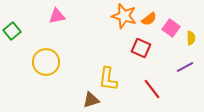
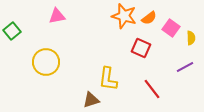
orange semicircle: moved 1 px up
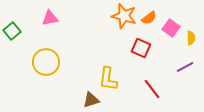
pink triangle: moved 7 px left, 2 px down
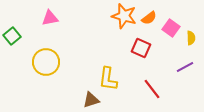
green square: moved 5 px down
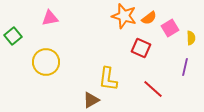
pink square: moved 1 px left; rotated 24 degrees clockwise
green square: moved 1 px right
purple line: rotated 48 degrees counterclockwise
red line: moved 1 px right; rotated 10 degrees counterclockwise
brown triangle: rotated 12 degrees counterclockwise
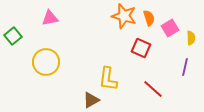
orange semicircle: rotated 70 degrees counterclockwise
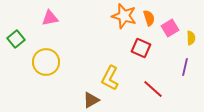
green square: moved 3 px right, 3 px down
yellow L-shape: moved 2 px right, 1 px up; rotated 20 degrees clockwise
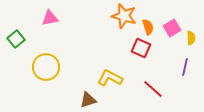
orange semicircle: moved 1 px left, 9 px down
pink square: moved 2 px right
yellow circle: moved 5 px down
yellow L-shape: rotated 90 degrees clockwise
brown triangle: moved 3 px left; rotated 12 degrees clockwise
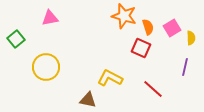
brown triangle: rotated 30 degrees clockwise
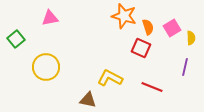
red line: moved 1 px left, 2 px up; rotated 20 degrees counterclockwise
